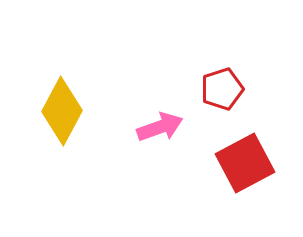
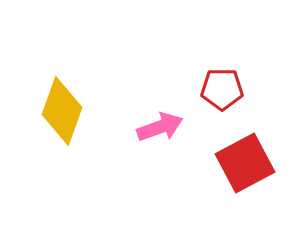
red pentagon: rotated 18 degrees clockwise
yellow diamond: rotated 8 degrees counterclockwise
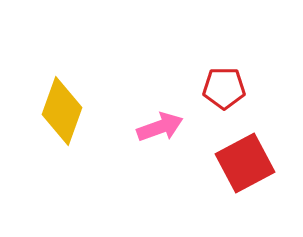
red pentagon: moved 2 px right, 1 px up
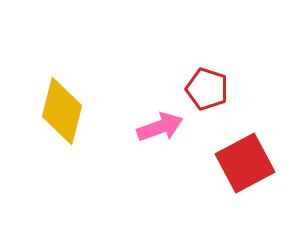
red pentagon: moved 17 px left, 1 px down; rotated 18 degrees clockwise
yellow diamond: rotated 6 degrees counterclockwise
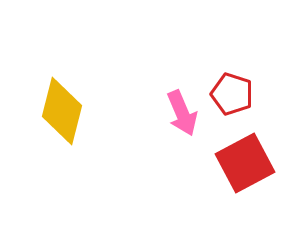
red pentagon: moved 25 px right, 5 px down
pink arrow: moved 22 px right, 14 px up; rotated 87 degrees clockwise
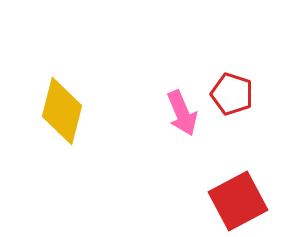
red square: moved 7 px left, 38 px down
